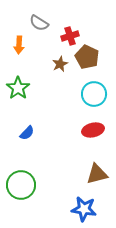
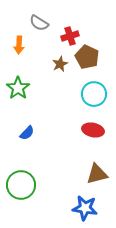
red ellipse: rotated 25 degrees clockwise
blue star: moved 1 px right, 1 px up
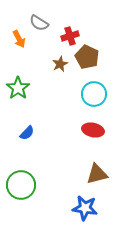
orange arrow: moved 6 px up; rotated 30 degrees counterclockwise
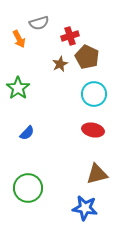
gray semicircle: rotated 48 degrees counterclockwise
green circle: moved 7 px right, 3 px down
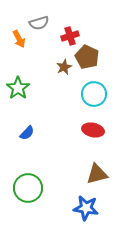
brown star: moved 4 px right, 3 px down
blue star: moved 1 px right
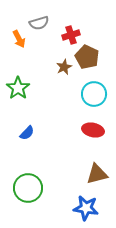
red cross: moved 1 px right, 1 px up
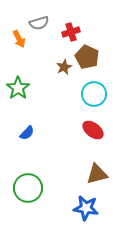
red cross: moved 3 px up
red ellipse: rotated 25 degrees clockwise
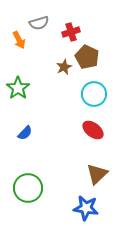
orange arrow: moved 1 px down
blue semicircle: moved 2 px left
brown triangle: rotated 30 degrees counterclockwise
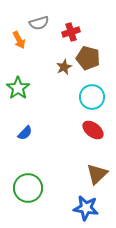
brown pentagon: moved 1 px right, 1 px down; rotated 10 degrees counterclockwise
cyan circle: moved 2 px left, 3 px down
